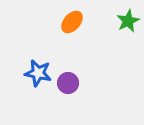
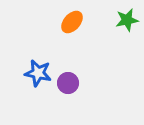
green star: moved 1 px left, 1 px up; rotated 15 degrees clockwise
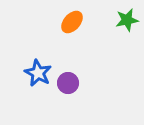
blue star: rotated 16 degrees clockwise
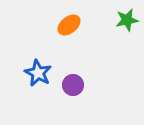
orange ellipse: moved 3 px left, 3 px down; rotated 10 degrees clockwise
purple circle: moved 5 px right, 2 px down
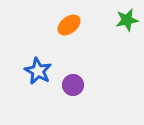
blue star: moved 2 px up
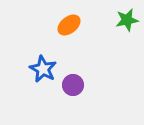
blue star: moved 5 px right, 2 px up
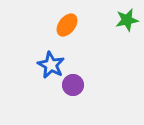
orange ellipse: moved 2 px left; rotated 15 degrees counterclockwise
blue star: moved 8 px right, 4 px up
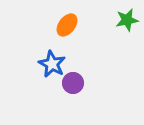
blue star: moved 1 px right, 1 px up
purple circle: moved 2 px up
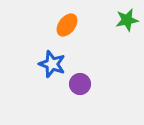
blue star: rotated 8 degrees counterclockwise
purple circle: moved 7 px right, 1 px down
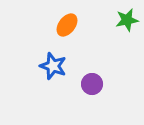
blue star: moved 1 px right, 2 px down
purple circle: moved 12 px right
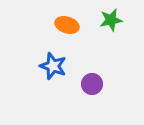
green star: moved 16 px left
orange ellipse: rotated 70 degrees clockwise
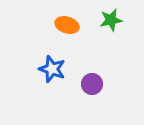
blue star: moved 1 px left, 3 px down
